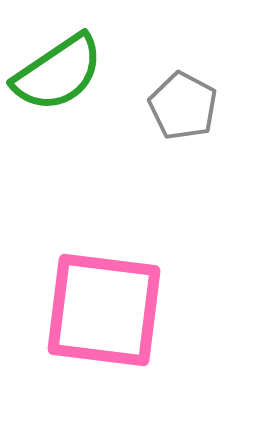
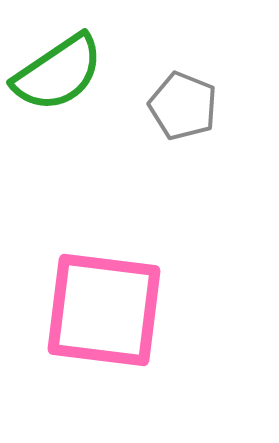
gray pentagon: rotated 6 degrees counterclockwise
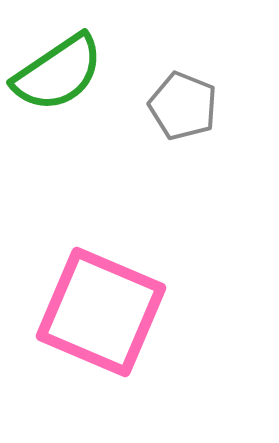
pink square: moved 3 px left, 2 px down; rotated 16 degrees clockwise
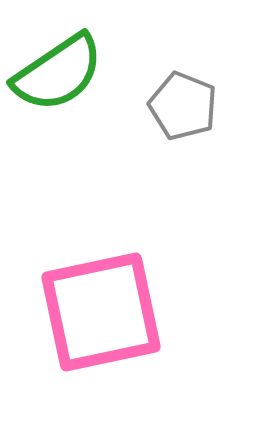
pink square: rotated 35 degrees counterclockwise
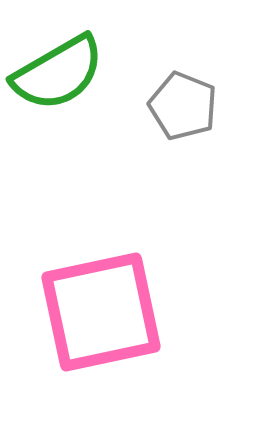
green semicircle: rotated 4 degrees clockwise
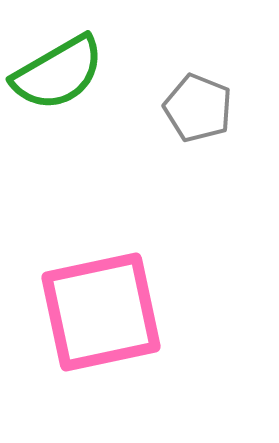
gray pentagon: moved 15 px right, 2 px down
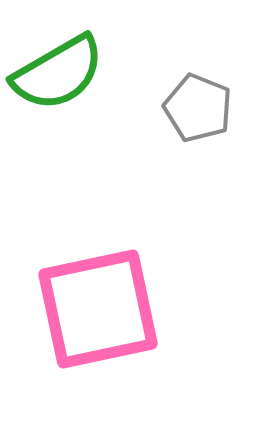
pink square: moved 3 px left, 3 px up
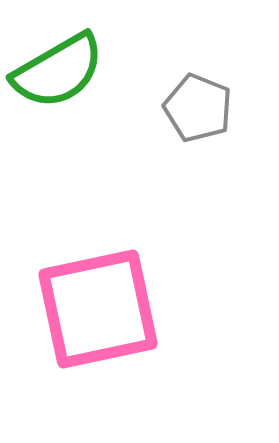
green semicircle: moved 2 px up
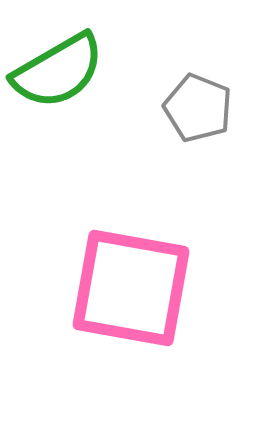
pink square: moved 33 px right, 21 px up; rotated 22 degrees clockwise
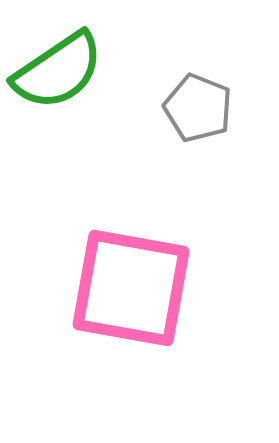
green semicircle: rotated 4 degrees counterclockwise
